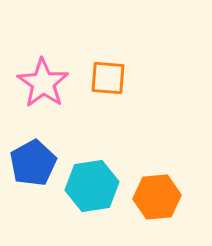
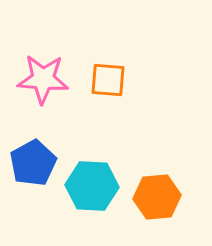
orange square: moved 2 px down
pink star: moved 4 px up; rotated 30 degrees counterclockwise
cyan hexagon: rotated 12 degrees clockwise
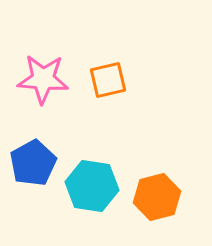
orange square: rotated 18 degrees counterclockwise
cyan hexagon: rotated 6 degrees clockwise
orange hexagon: rotated 9 degrees counterclockwise
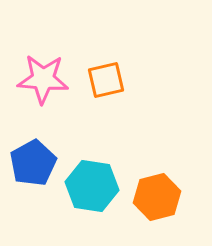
orange square: moved 2 px left
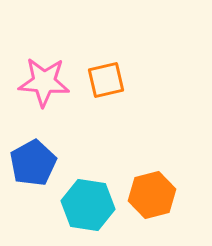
pink star: moved 1 px right, 3 px down
cyan hexagon: moved 4 px left, 19 px down
orange hexagon: moved 5 px left, 2 px up
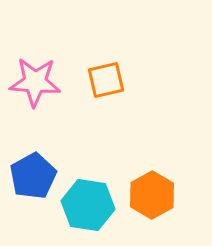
pink star: moved 9 px left
blue pentagon: moved 13 px down
orange hexagon: rotated 15 degrees counterclockwise
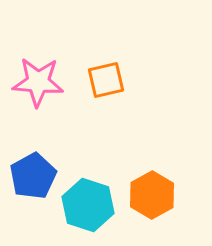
pink star: moved 3 px right
cyan hexagon: rotated 9 degrees clockwise
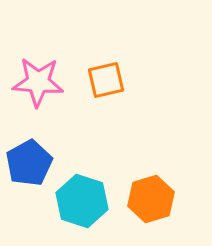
blue pentagon: moved 4 px left, 13 px up
orange hexagon: moved 1 px left, 4 px down; rotated 12 degrees clockwise
cyan hexagon: moved 6 px left, 4 px up
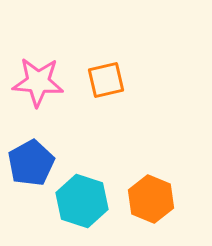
blue pentagon: moved 2 px right
orange hexagon: rotated 21 degrees counterclockwise
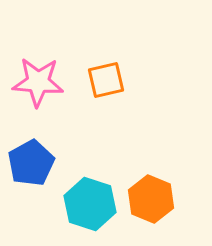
cyan hexagon: moved 8 px right, 3 px down
